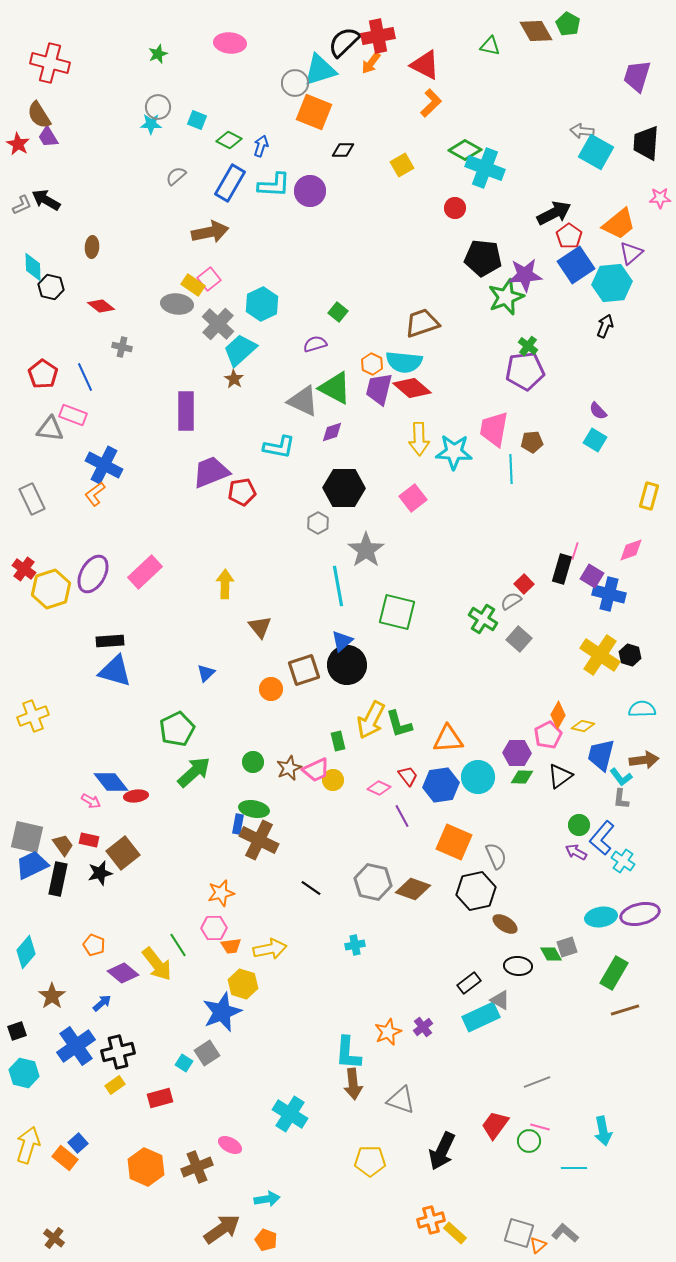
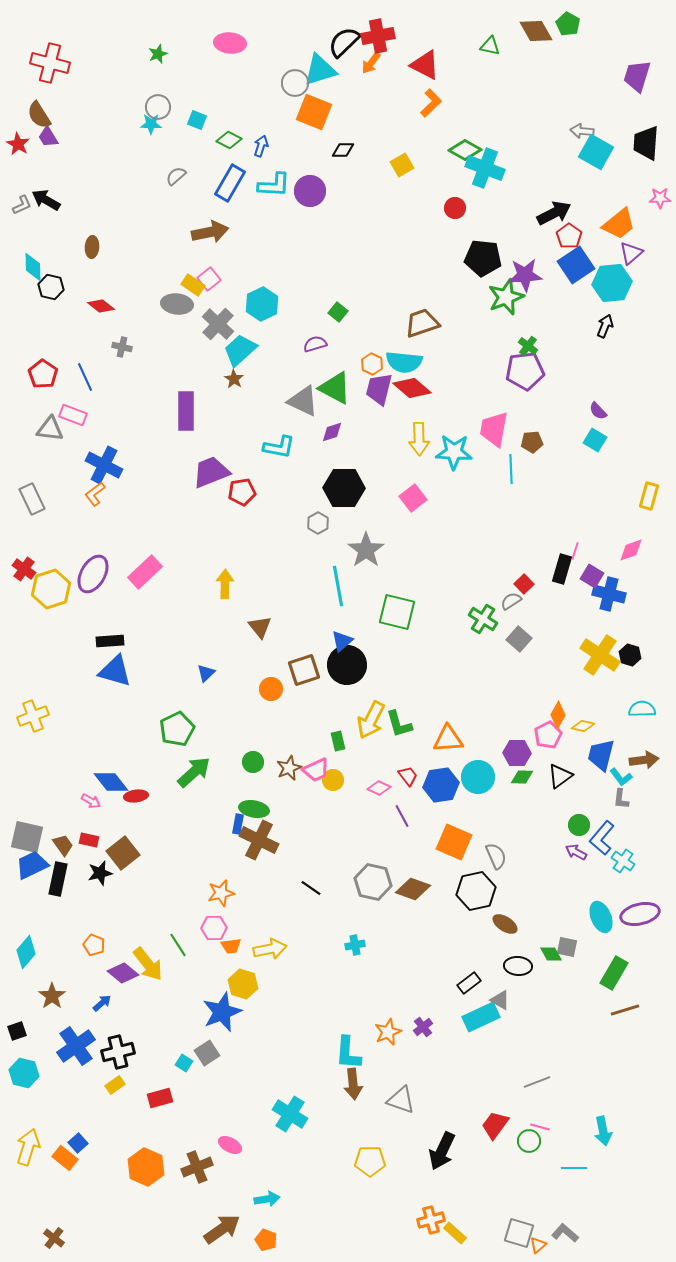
cyan ellipse at (601, 917): rotated 76 degrees clockwise
gray square at (567, 947): rotated 30 degrees clockwise
yellow arrow at (157, 964): moved 9 px left
yellow arrow at (28, 1145): moved 2 px down
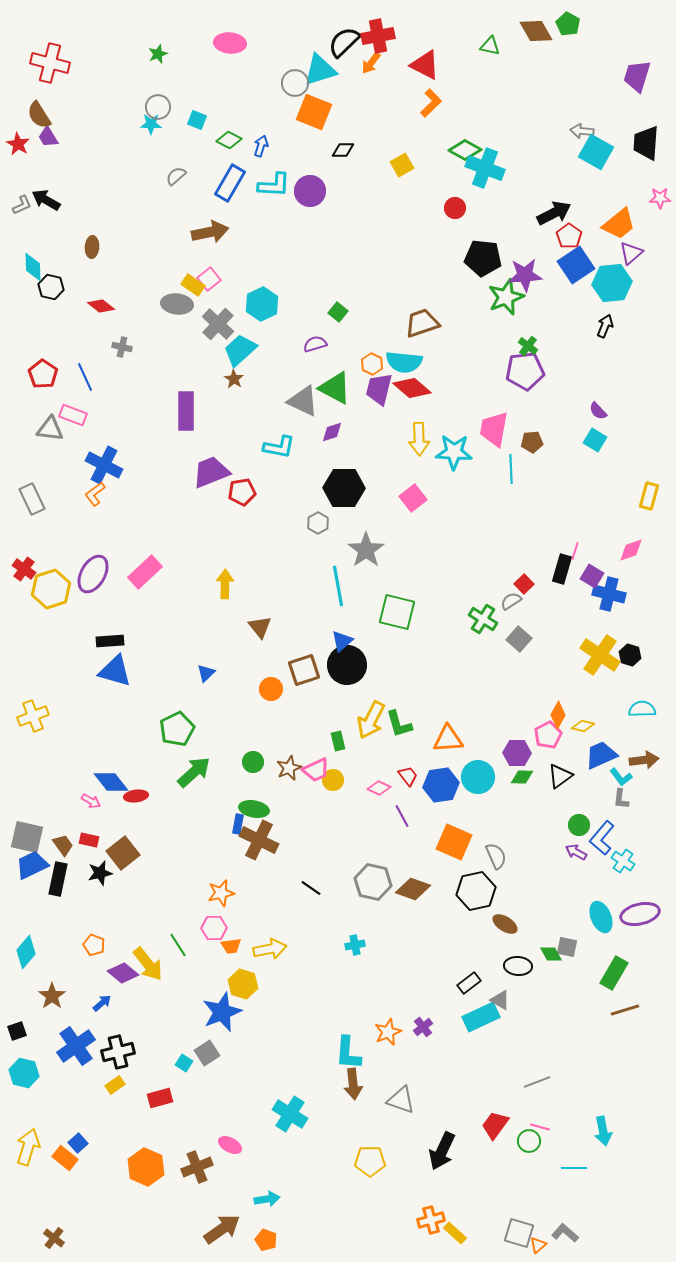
blue trapezoid at (601, 755): rotated 52 degrees clockwise
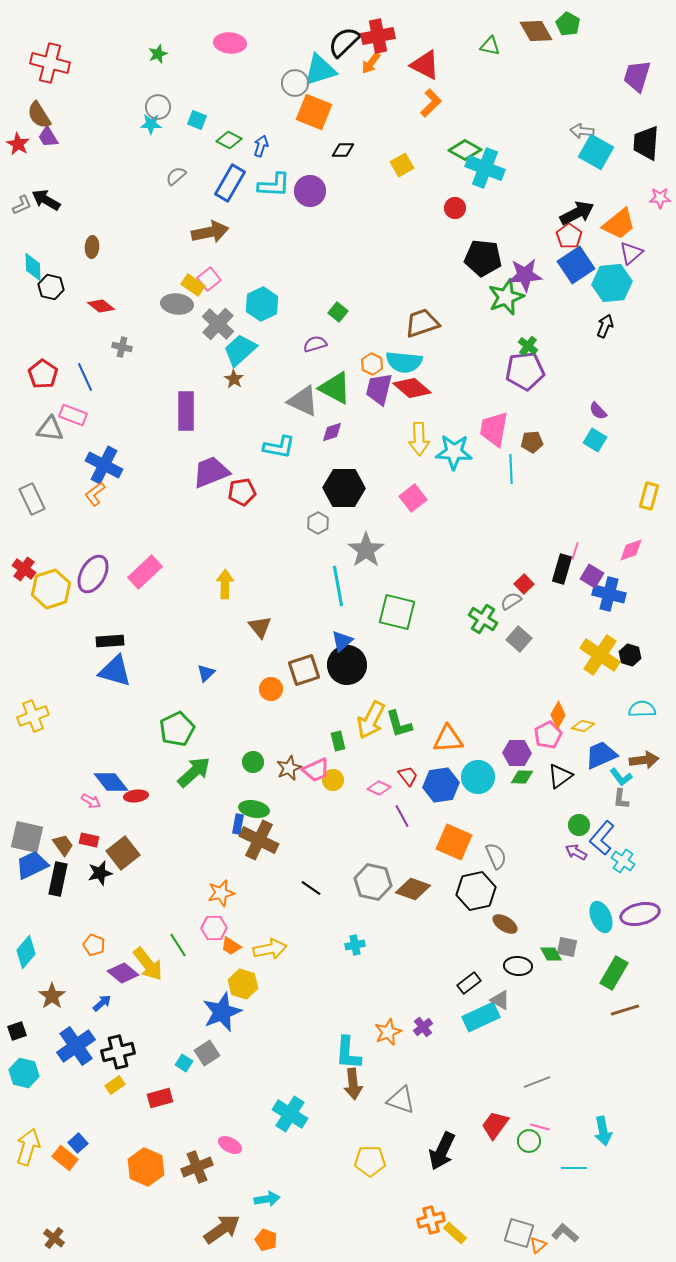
black arrow at (554, 213): moved 23 px right
orange trapezoid at (231, 946): rotated 40 degrees clockwise
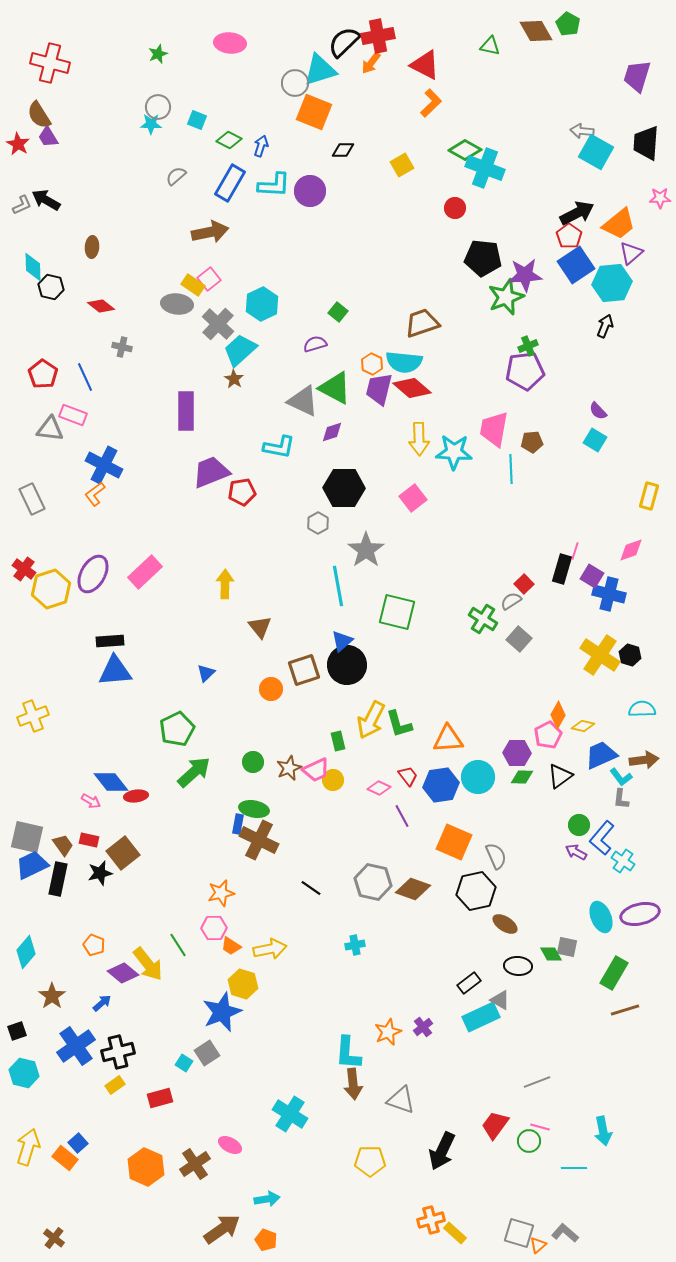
green cross at (528, 346): rotated 30 degrees clockwise
blue triangle at (115, 671): rotated 21 degrees counterclockwise
brown cross at (197, 1167): moved 2 px left, 3 px up; rotated 12 degrees counterclockwise
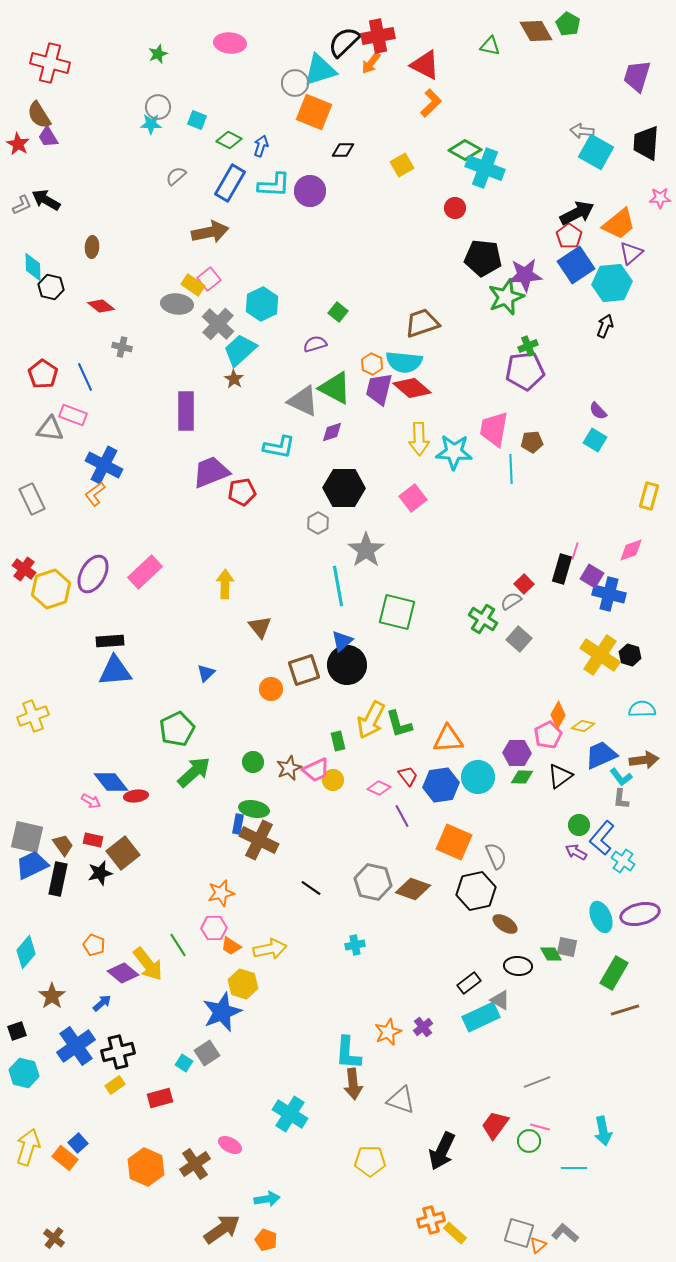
red rectangle at (89, 840): moved 4 px right
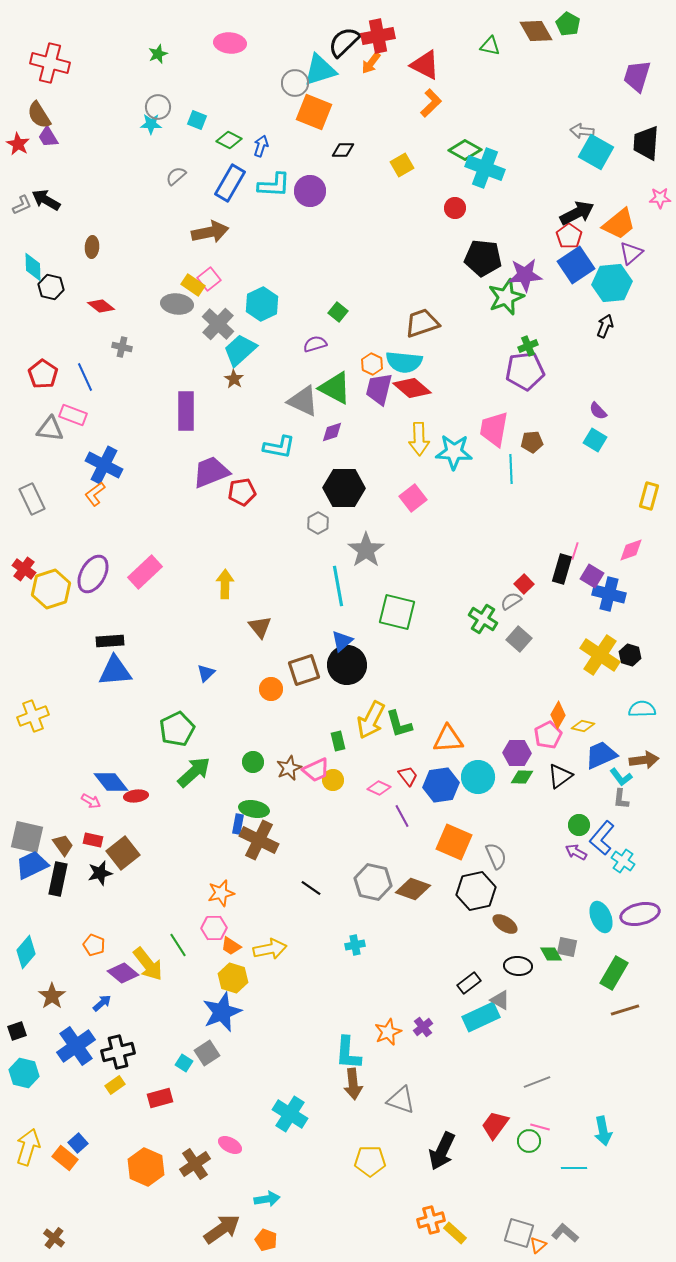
yellow hexagon at (243, 984): moved 10 px left, 6 px up
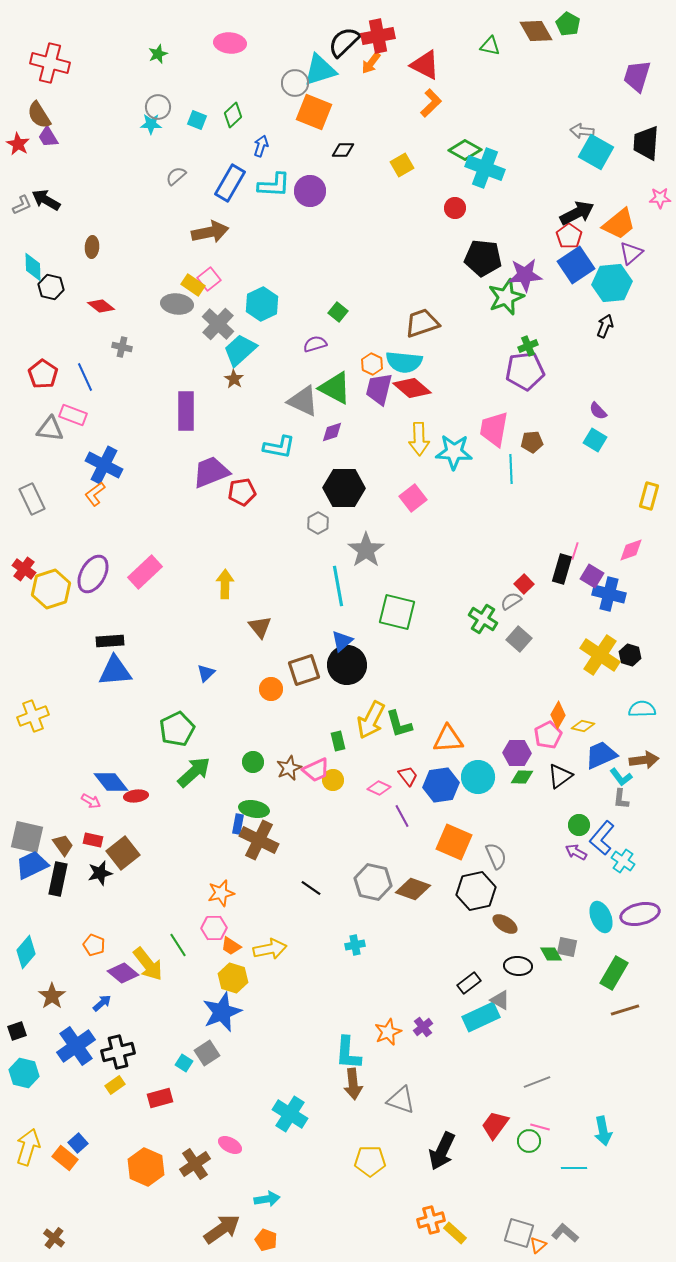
green diamond at (229, 140): moved 4 px right, 25 px up; rotated 70 degrees counterclockwise
